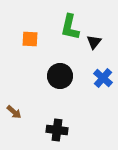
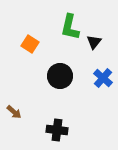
orange square: moved 5 px down; rotated 30 degrees clockwise
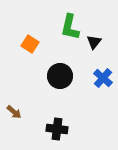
black cross: moved 1 px up
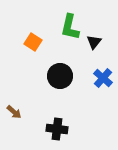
orange square: moved 3 px right, 2 px up
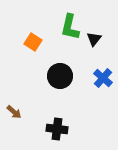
black triangle: moved 3 px up
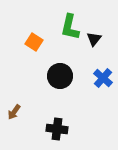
orange square: moved 1 px right
brown arrow: rotated 84 degrees clockwise
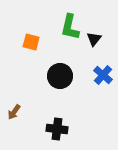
orange square: moved 3 px left; rotated 18 degrees counterclockwise
blue cross: moved 3 px up
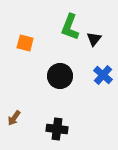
green L-shape: rotated 8 degrees clockwise
orange square: moved 6 px left, 1 px down
brown arrow: moved 6 px down
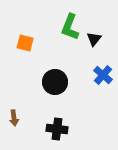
black circle: moved 5 px left, 6 px down
brown arrow: rotated 42 degrees counterclockwise
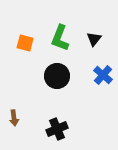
green L-shape: moved 10 px left, 11 px down
black circle: moved 2 px right, 6 px up
black cross: rotated 30 degrees counterclockwise
